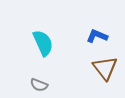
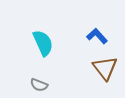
blue L-shape: rotated 25 degrees clockwise
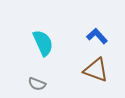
brown triangle: moved 9 px left, 2 px down; rotated 32 degrees counterclockwise
gray semicircle: moved 2 px left, 1 px up
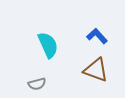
cyan semicircle: moved 5 px right, 2 px down
gray semicircle: rotated 36 degrees counterclockwise
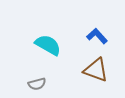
cyan semicircle: rotated 36 degrees counterclockwise
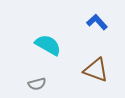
blue L-shape: moved 14 px up
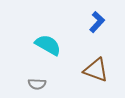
blue L-shape: rotated 85 degrees clockwise
gray semicircle: rotated 18 degrees clockwise
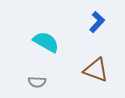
cyan semicircle: moved 2 px left, 3 px up
gray semicircle: moved 2 px up
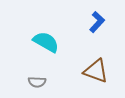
brown triangle: moved 1 px down
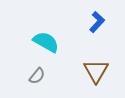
brown triangle: rotated 40 degrees clockwise
gray semicircle: moved 6 px up; rotated 54 degrees counterclockwise
